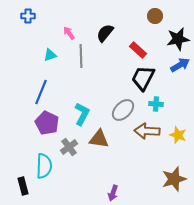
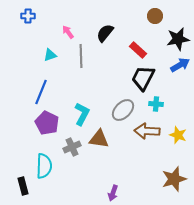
pink arrow: moved 1 px left, 1 px up
gray cross: moved 3 px right; rotated 12 degrees clockwise
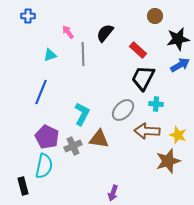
gray line: moved 2 px right, 2 px up
purple pentagon: moved 14 px down
gray cross: moved 1 px right, 1 px up
cyan semicircle: rotated 10 degrees clockwise
brown star: moved 6 px left, 18 px up
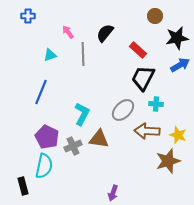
black star: moved 1 px left, 1 px up
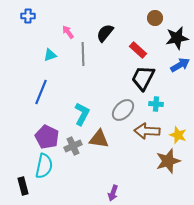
brown circle: moved 2 px down
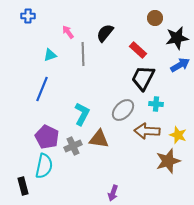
blue line: moved 1 px right, 3 px up
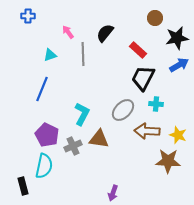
blue arrow: moved 1 px left
purple pentagon: moved 2 px up
brown star: rotated 20 degrees clockwise
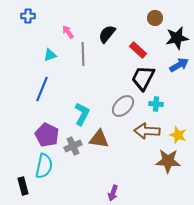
black semicircle: moved 2 px right, 1 px down
gray ellipse: moved 4 px up
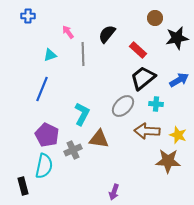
blue arrow: moved 15 px down
black trapezoid: rotated 24 degrees clockwise
gray cross: moved 4 px down
purple arrow: moved 1 px right, 1 px up
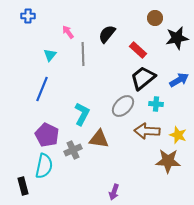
cyan triangle: rotated 32 degrees counterclockwise
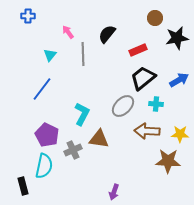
red rectangle: rotated 66 degrees counterclockwise
blue line: rotated 15 degrees clockwise
yellow star: moved 2 px right, 1 px up; rotated 18 degrees counterclockwise
